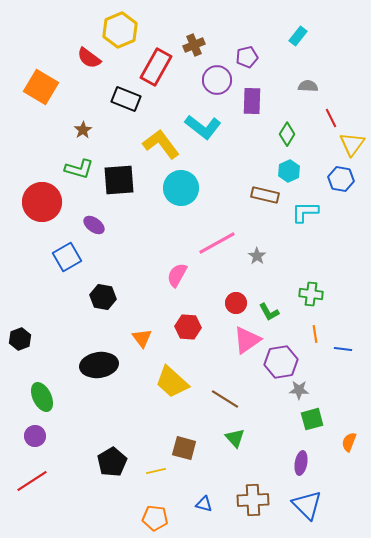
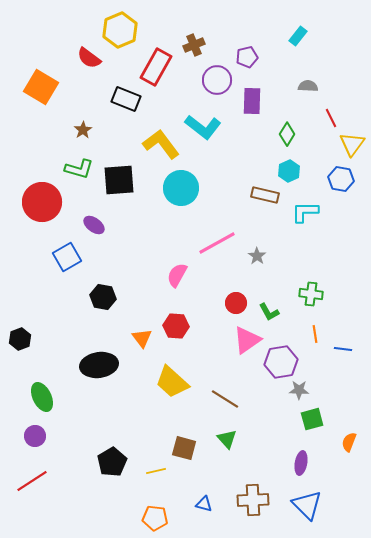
red hexagon at (188, 327): moved 12 px left, 1 px up
green triangle at (235, 438): moved 8 px left, 1 px down
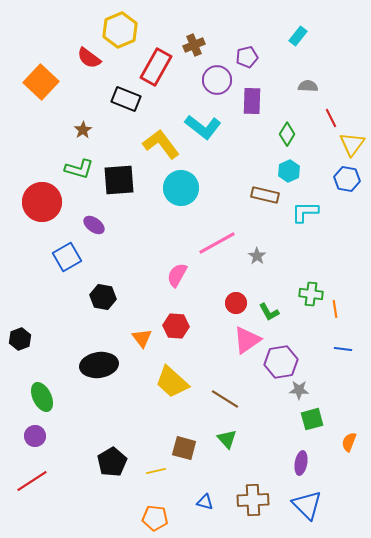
orange square at (41, 87): moved 5 px up; rotated 12 degrees clockwise
blue hexagon at (341, 179): moved 6 px right
orange line at (315, 334): moved 20 px right, 25 px up
blue triangle at (204, 504): moved 1 px right, 2 px up
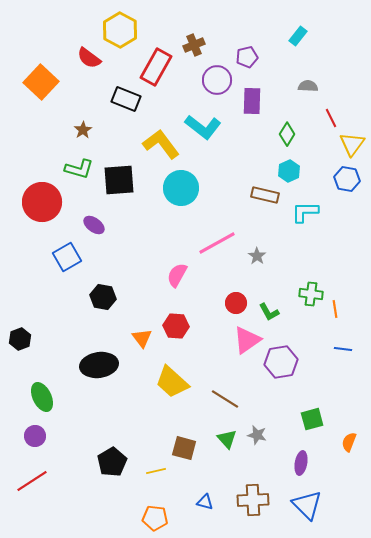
yellow hexagon at (120, 30): rotated 8 degrees counterclockwise
gray star at (299, 390): moved 42 px left, 45 px down; rotated 12 degrees clockwise
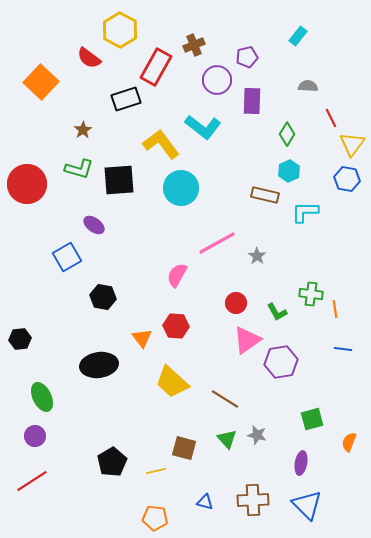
black rectangle at (126, 99): rotated 40 degrees counterclockwise
red circle at (42, 202): moved 15 px left, 18 px up
green L-shape at (269, 312): moved 8 px right
black hexagon at (20, 339): rotated 15 degrees clockwise
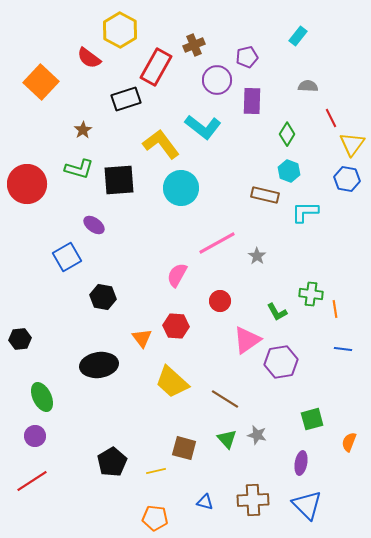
cyan hexagon at (289, 171): rotated 15 degrees counterclockwise
red circle at (236, 303): moved 16 px left, 2 px up
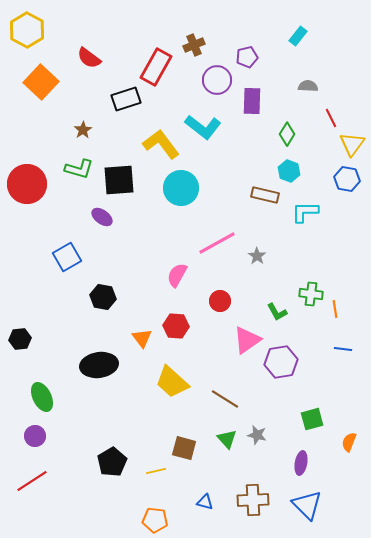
yellow hexagon at (120, 30): moved 93 px left
purple ellipse at (94, 225): moved 8 px right, 8 px up
orange pentagon at (155, 518): moved 2 px down
